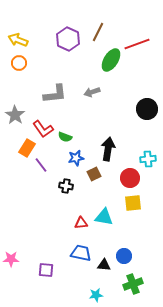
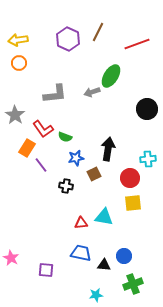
yellow arrow: rotated 30 degrees counterclockwise
green ellipse: moved 16 px down
pink star: moved 1 px up; rotated 28 degrees clockwise
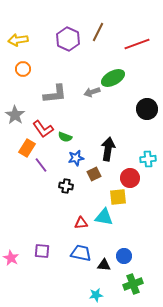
orange circle: moved 4 px right, 6 px down
green ellipse: moved 2 px right, 2 px down; rotated 30 degrees clockwise
yellow square: moved 15 px left, 6 px up
purple square: moved 4 px left, 19 px up
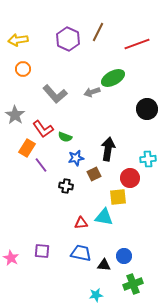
gray L-shape: rotated 55 degrees clockwise
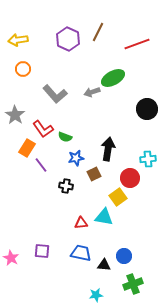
yellow square: rotated 30 degrees counterclockwise
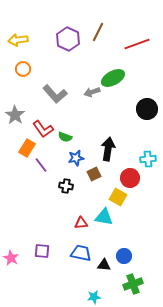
yellow square: rotated 24 degrees counterclockwise
cyan star: moved 2 px left, 2 px down
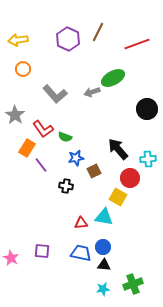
black arrow: moved 10 px right; rotated 50 degrees counterclockwise
brown square: moved 3 px up
blue circle: moved 21 px left, 9 px up
cyan star: moved 9 px right, 8 px up
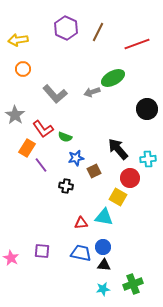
purple hexagon: moved 2 px left, 11 px up
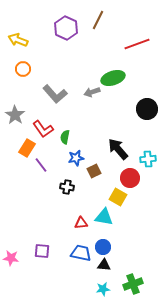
brown line: moved 12 px up
yellow arrow: rotated 30 degrees clockwise
green ellipse: rotated 10 degrees clockwise
green semicircle: rotated 80 degrees clockwise
black cross: moved 1 px right, 1 px down
pink star: rotated 21 degrees counterclockwise
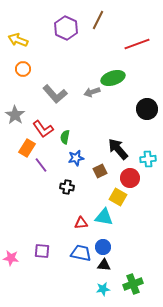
brown square: moved 6 px right
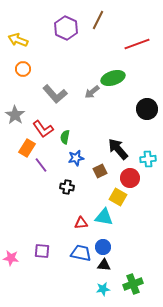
gray arrow: rotated 21 degrees counterclockwise
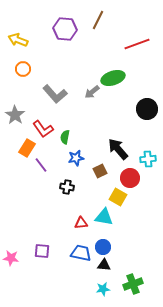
purple hexagon: moved 1 px left, 1 px down; rotated 20 degrees counterclockwise
